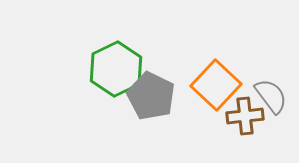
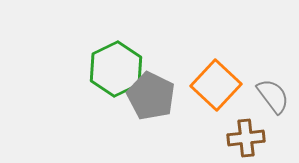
gray semicircle: moved 2 px right
brown cross: moved 1 px right, 22 px down
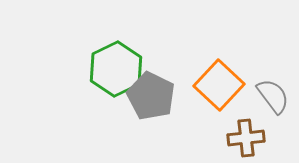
orange square: moved 3 px right
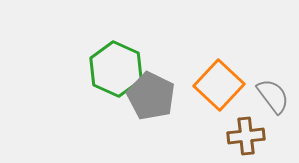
green hexagon: rotated 10 degrees counterclockwise
brown cross: moved 2 px up
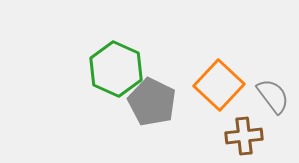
gray pentagon: moved 1 px right, 6 px down
brown cross: moved 2 px left
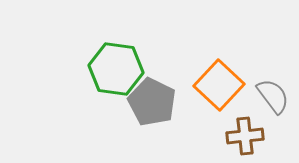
green hexagon: rotated 16 degrees counterclockwise
brown cross: moved 1 px right
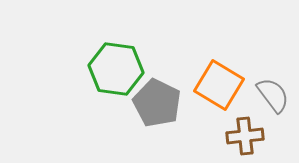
orange square: rotated 12 degrees counterclockwise
gray semicircle: moved 1 px up
gray pentagon: moved 5 px right, 1 px down
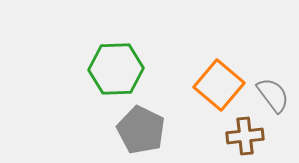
green hexagon: rotated 10 degrees counterclockwise
orange square: rotated 9 degrees clockwise
gray pentagon: moved 16 px left, 27 px down
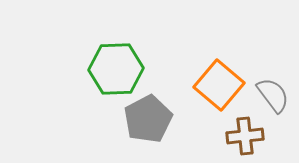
gray pentagon: moved 7 px right, 11 px up; rotated 18 degrees clockwise
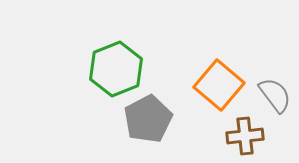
green hexagon: rotated 20 degrees counterclockwise
gray semicircle: moved 2 px right
